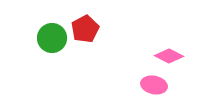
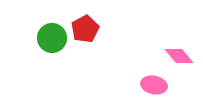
pink diamond: moved 10 px right; rotated 24 degrees clockwise
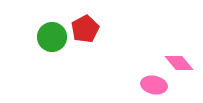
green circle: moved 1 px up
pink diamond: moved 7 px down
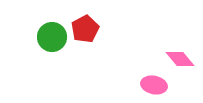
pink diamond: moved 1 px right, 4 px up
